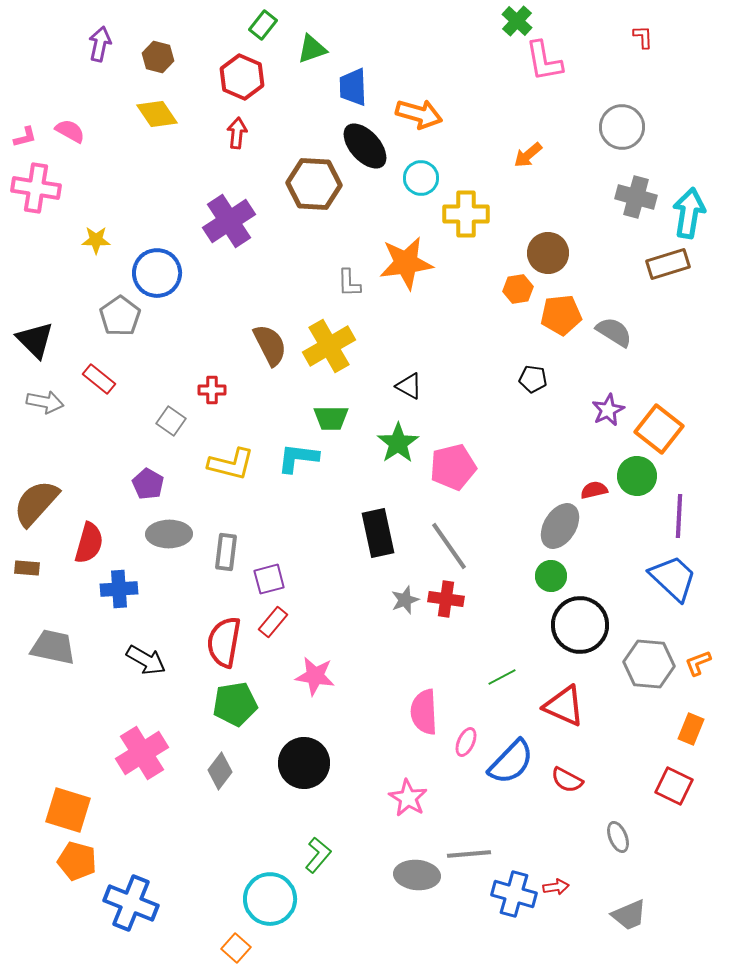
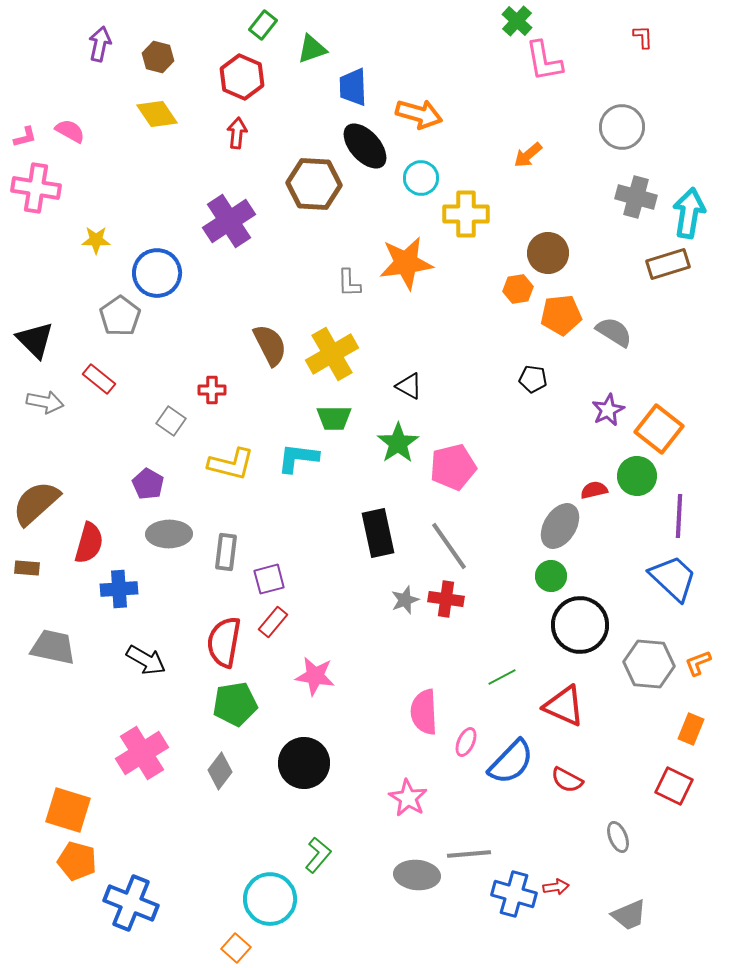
yellow cross at (329, 346): moved 3 px right, 8 px down
green trapezoid at (331, 418): moved 3 px right
brown semicircle at (36, 503): rotated 6 degrees clockwise
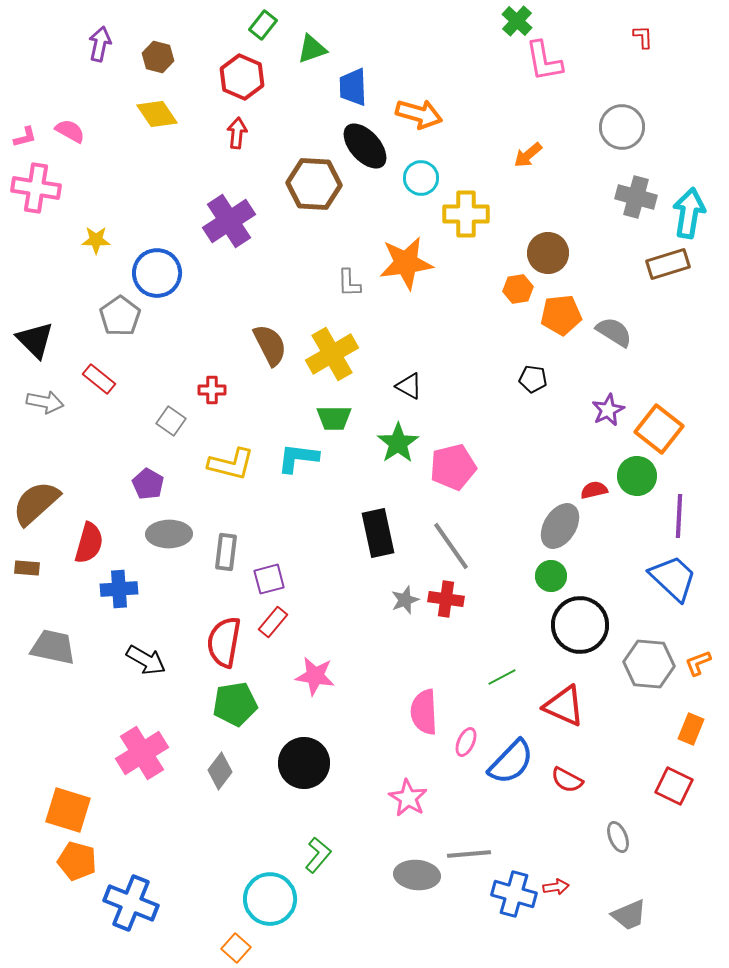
gray line at (449, 546): moved 2 px right
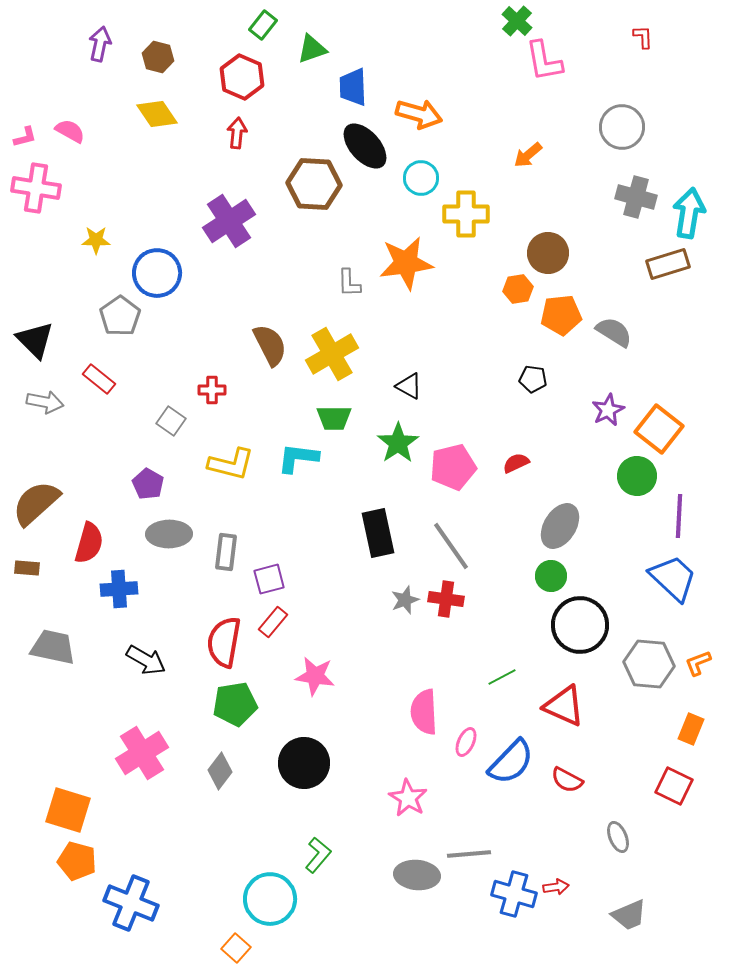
red semicircle at (594, 490): moved 78 px left, 27 px up; rotated 12 degrees counterclockwise
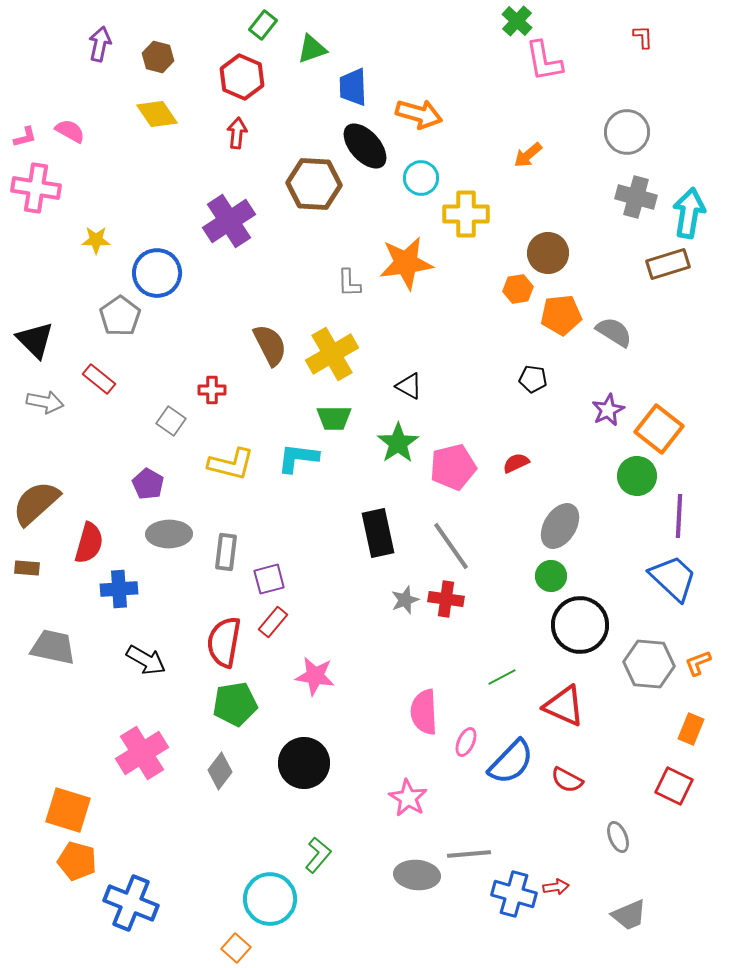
gray circle at (622, 127): moved 5 px right, 5 px down
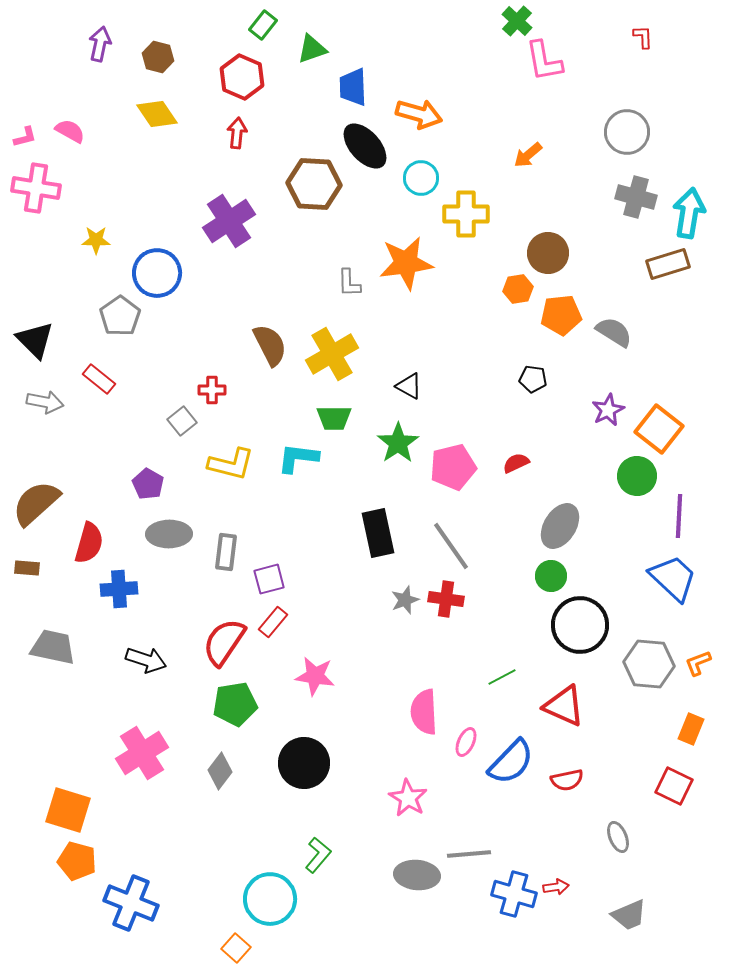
gray square at (171, 421): moved 11 px right; rotated 16 degrees clockwise
red semicircle at (224, 642): rotated 24 degrees clockwise
black arrow at (146, 660): rotated 12 degrees counterclockwise
red semicircle at (567, 780): rotated 40 degrees counterclockwise
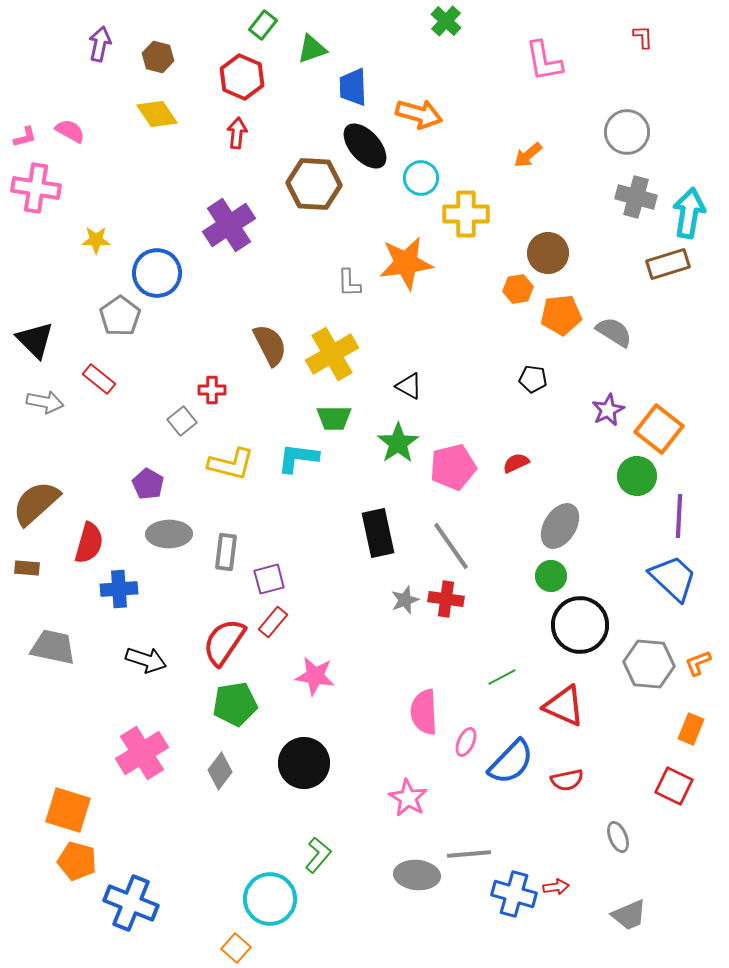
green cross at (517, 21): moved 71 px left
purple cross at (229, 221): moved 4 px down
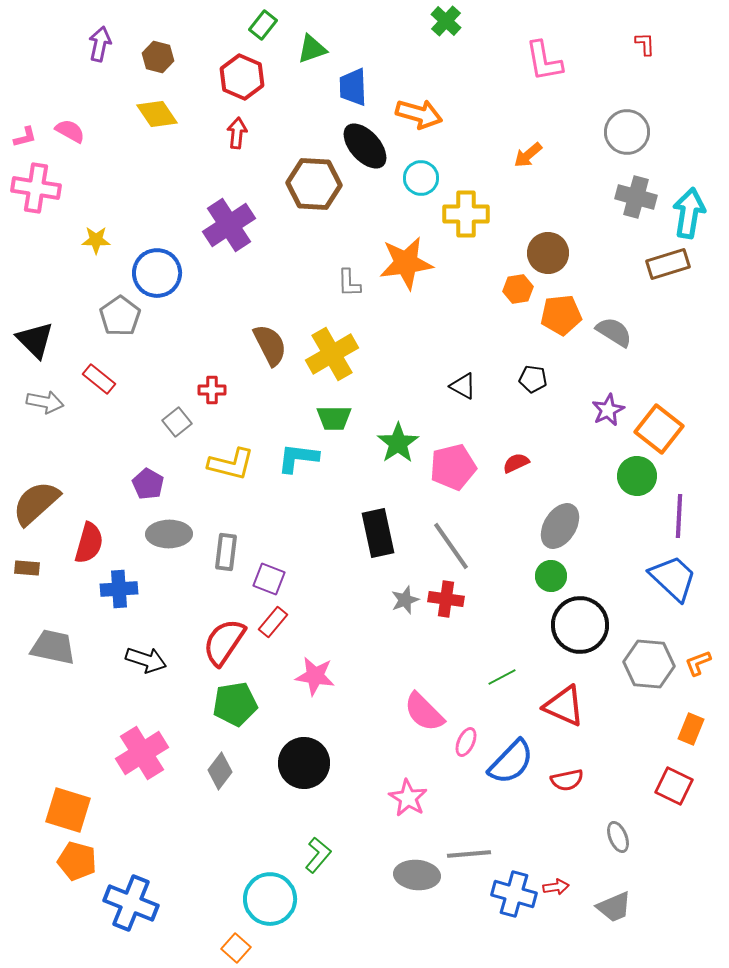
red L-shape at (643, 37): moved 2 px right, 7 px down
black triangle at (409, 386): moved 54 px right
gray square at (182, 421): moved 5 px left, 1 px down
purple square at (269, 579): rotated 36 degrees clockwise
pink semicircle at (424, 712): rotated 42 degrees counterclockwise
gray trapezoid at (629, 915): moved 15 px left, 8 px up
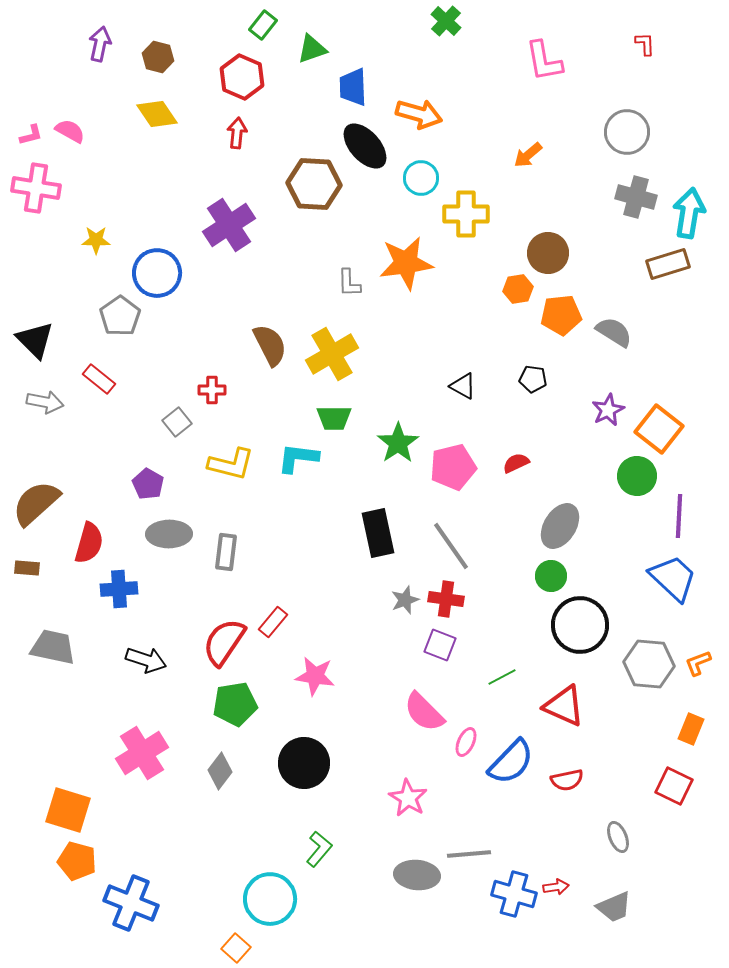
pink L-shape at (25, 137): moved 6 px right, 2 px up
purple square at (269, 579): moved 171 px right, 66 px down
green L-shape at (318, 855): moved 1 px right, 6 px up
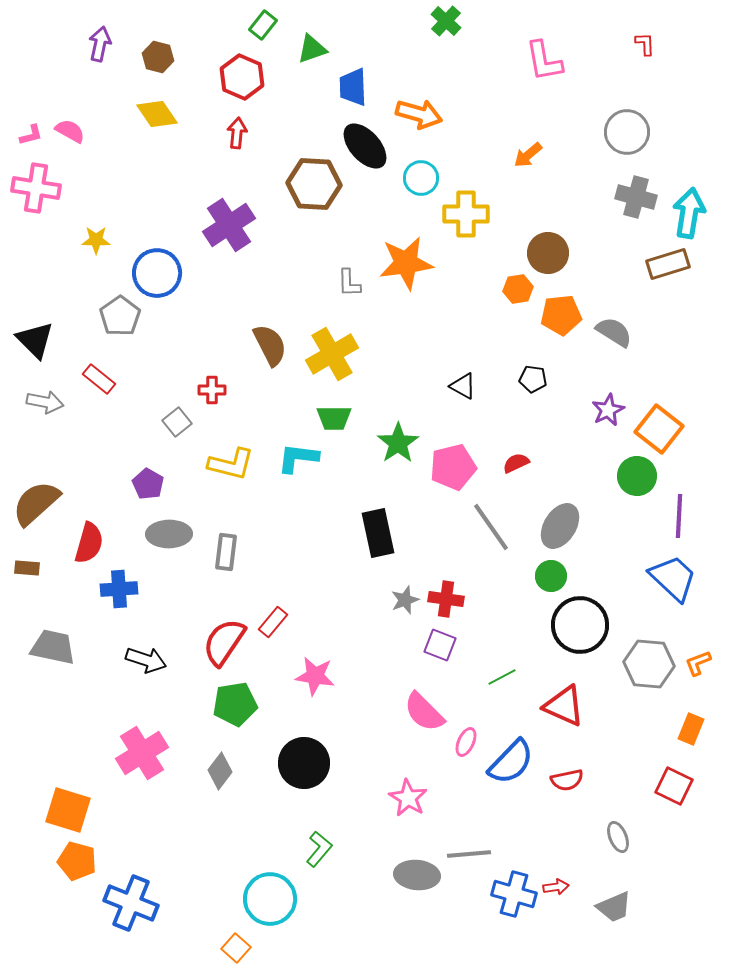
gray line at (451, 546): moved 40 px right, 19 px up
